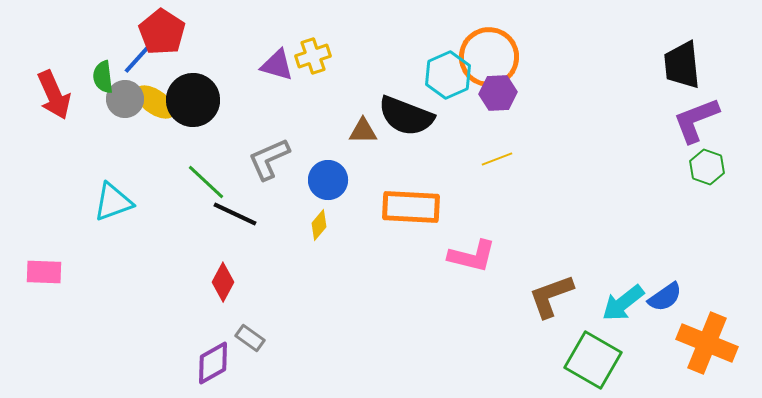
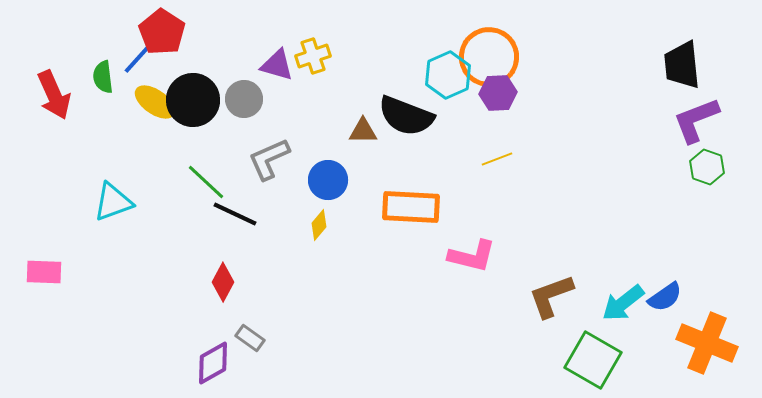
gray circle: moved 119 px right
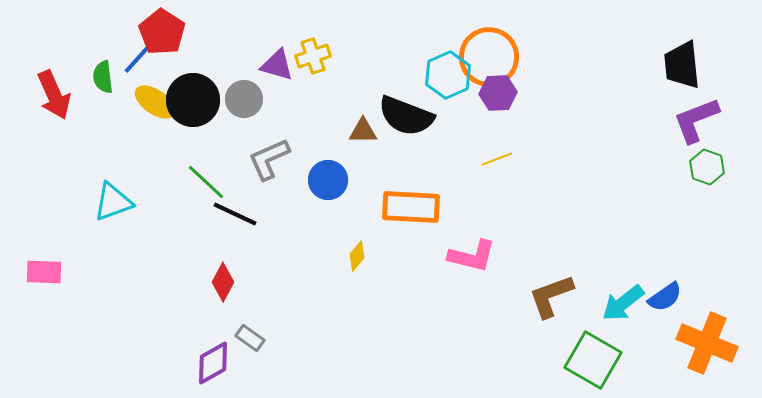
yellow diamond: moved 38 px right, 31 px down
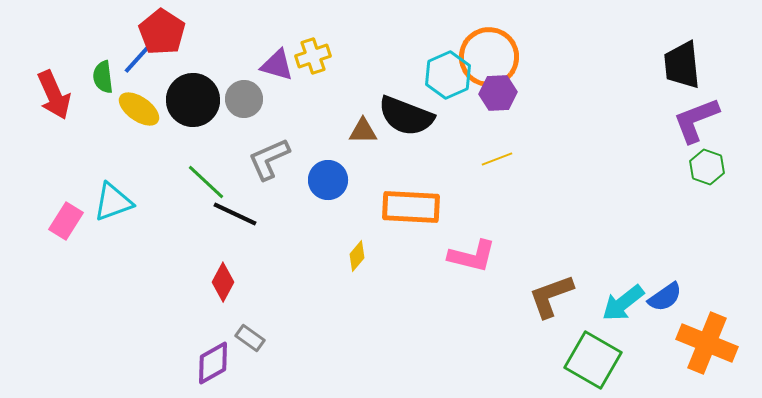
yellow ellipse: moved 16 px left, 7 px down
pink rectangle: moved 22 px right, 51 px up; rotated 60 degrees counterclockwise
